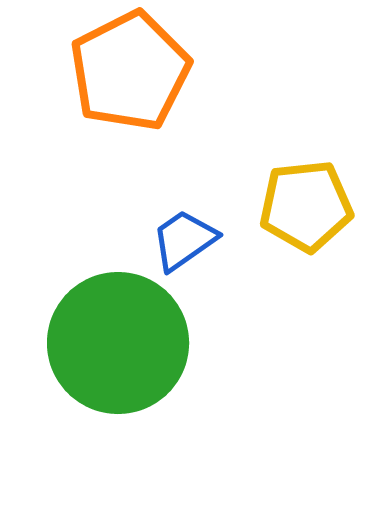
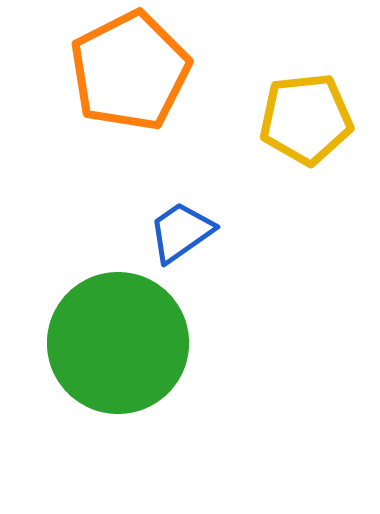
yellow pentagon: moved 87 px up
blue trapezoid: moved 3 px left, 8 px up
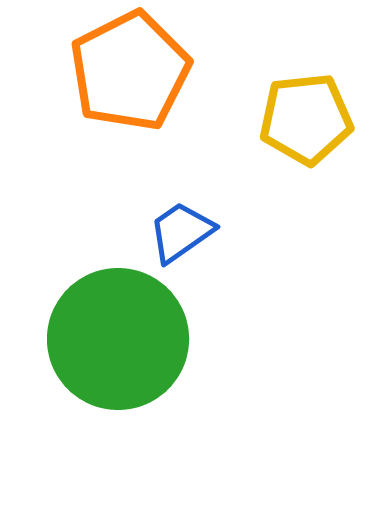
green circle: moved 4 px up
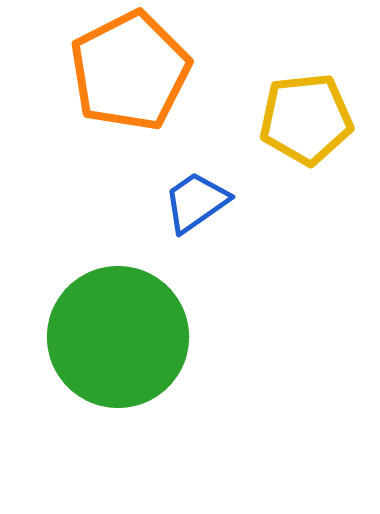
blue trapezoid: moved 15 px right, 30 px up
green circle: moved 2 px up
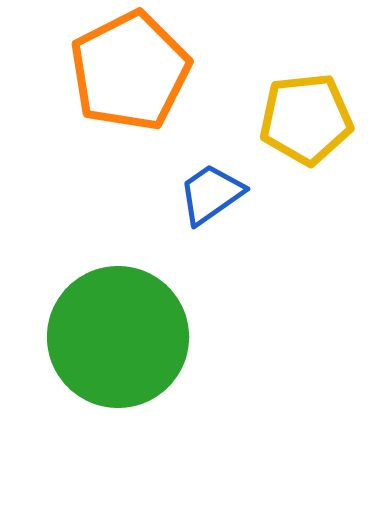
blue trapezoid: moved 15 px right, 8 px up
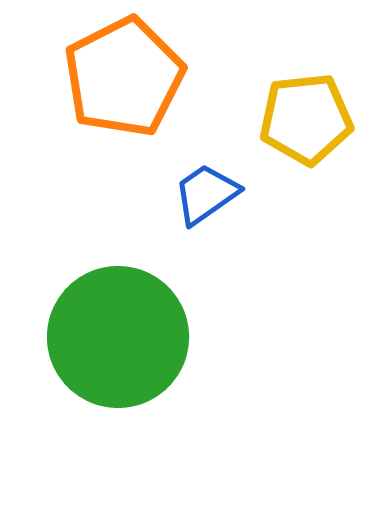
orange pentagon: moved 6 px left, 6 px down
blue trapezoid: moved 5 px left
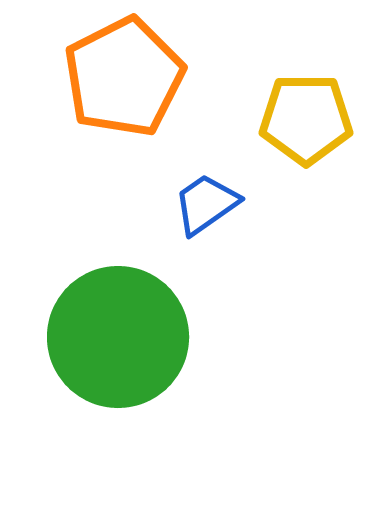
yellow pentagon: rotated 6 degrees clockwise
blue trapezoid: moved 10 px down
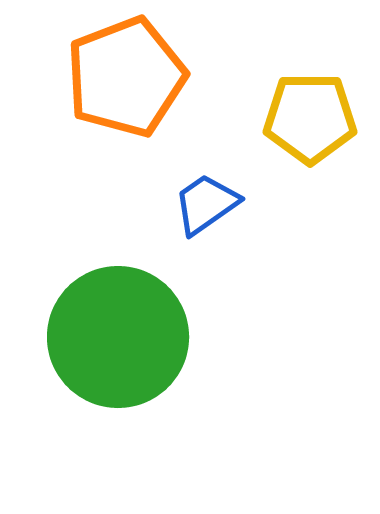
orange pentagon: moved 2 px right; rotated 6 degrees clockwise
yellow pentagon: moved 4 px right, 1 px up
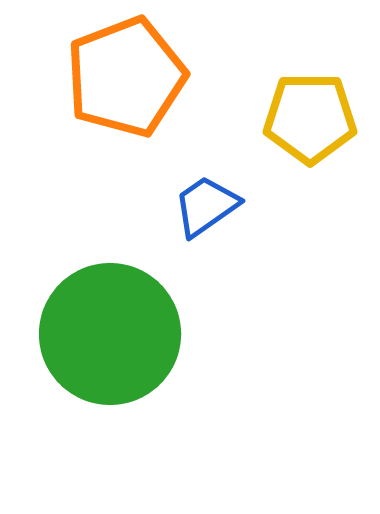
blue trapezoid: moved 2 px down
green circle: moved 8 px left, 3 px up
